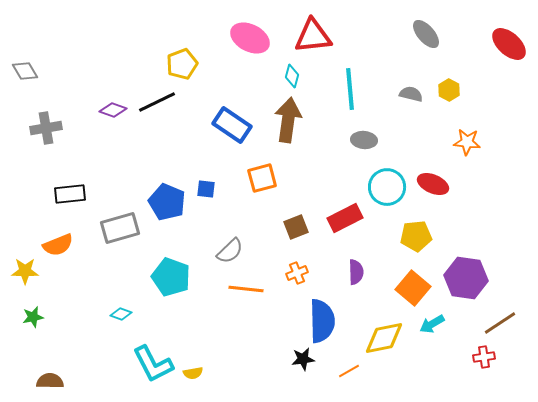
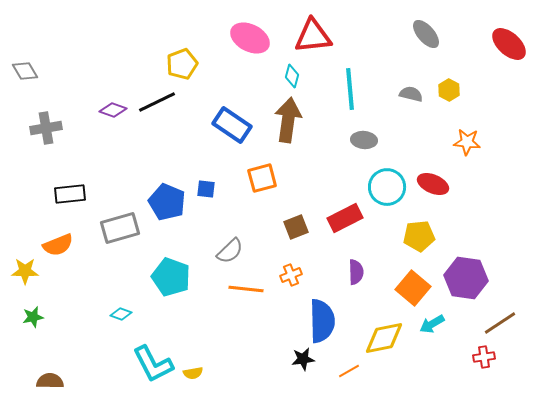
yellow pentagon at (416, 236): moved 3 px right
orange cross at (297, 273): moved 6 px left, 2 px down
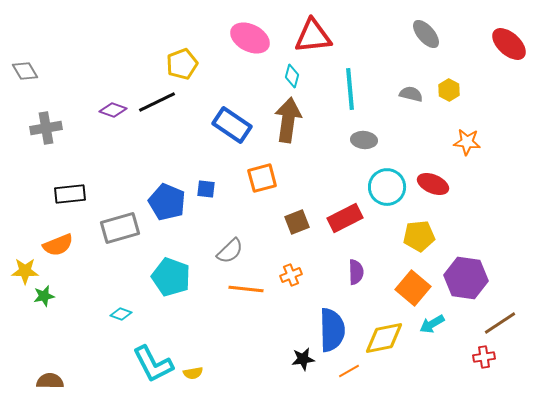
brown square at (296, 227): moved 1 px right, 5 px up
green star at (33, 317): moved 11 px right, 21 px up
blue semicircle at (322, 321): moved 10 px right, 9 px down
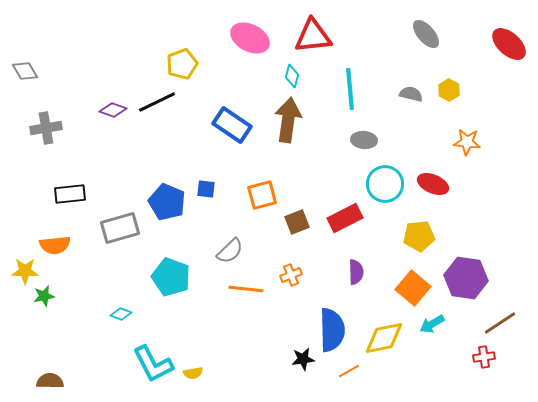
orange square at (262, 178): moved 17 px down
cyan circle at (387, 187): moved 2 px left, 3 px up
orange semicircle at (58, 245): moved 3 px left; rotated 16 degrees clockwise
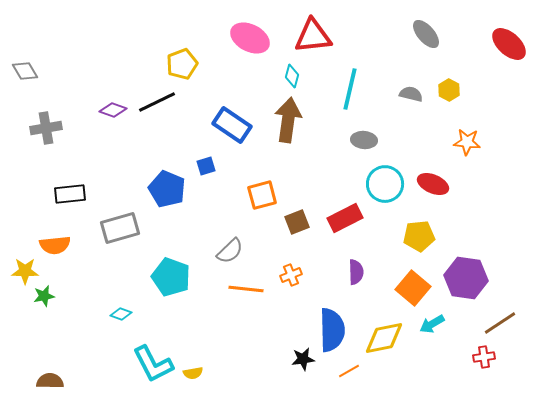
cyan line at (350, 89): rotated 18 degrees clockwise
blue square at (206, 189): moved 23 px up; rotated 24 degrees counterclockwise
blue pentagon at (167, 202): moved 13 px up
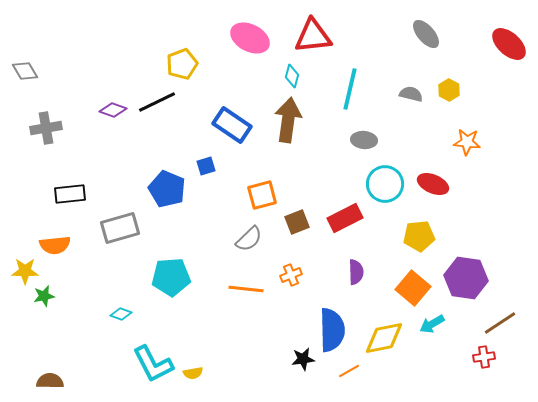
gray semicircle at (230, 251): moved 19 px right, 12 px up
cyan pentagon at (171, 277): rotated 24 degrees counterclockwise
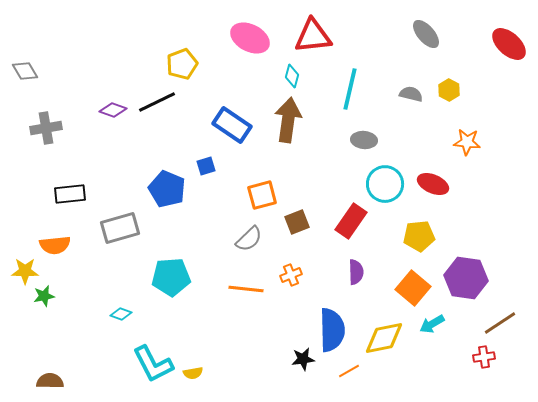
red rectangle at (345, 218): moved 6 px right, 3 px down; rotated 28 degrees counterclockwise
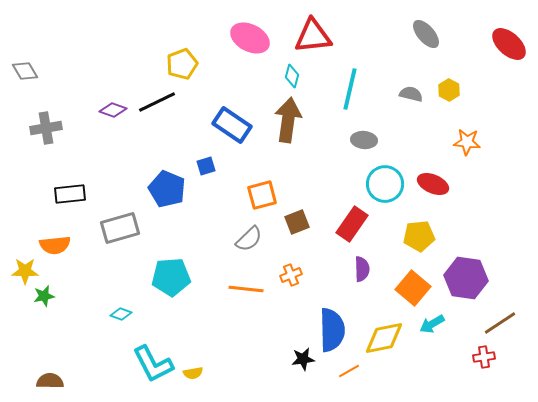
red rectangle at (351, 221): moved 1 px right, 3 px down
purple semicircle at (356, 272): moved 6 px right, 3 px up
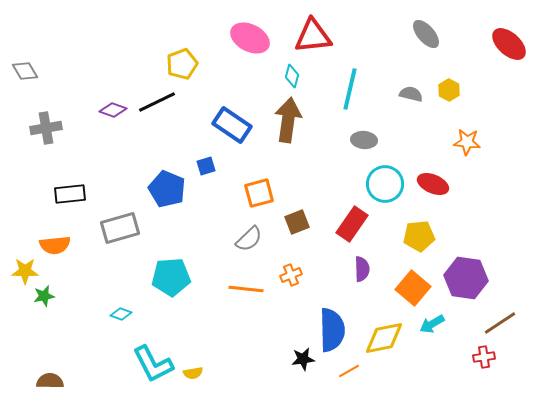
orange square at (262, 195): moved 3 px left, 2 px up
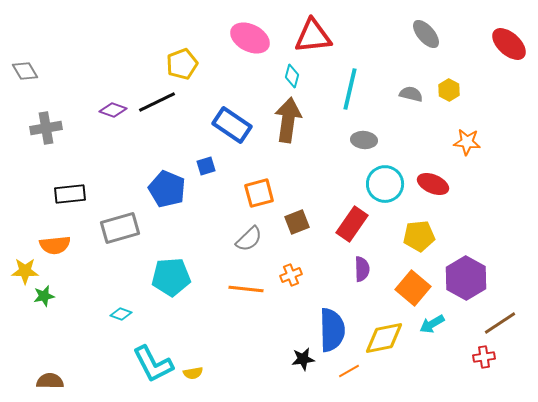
purple hexagon at (466, 278): rotated 21 degrees clockwise
